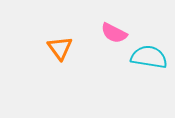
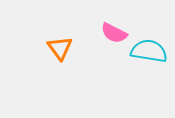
cyan semicircle: moved 6 px up
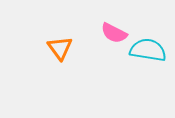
cyan semicircle: moved 1 px left, 1 px up
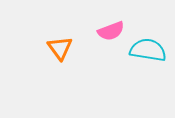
pink semicircle: moved 3 px left, 2 px up; rotated 48 degrees counterclockwise
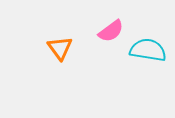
pink semicircle: rotated 16 degrees counterclockwise
